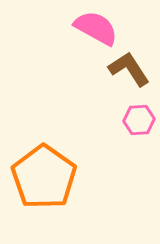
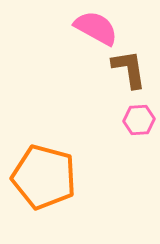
brown L-shape: rotated 24 degrees clockwise
orange pentagon: rotated 20 degrees counterclockwise
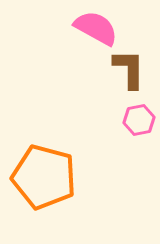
brown L-shape: rotated 9 degrees clockwise
pink hexagon: rotated 8 degrees counterclockwise
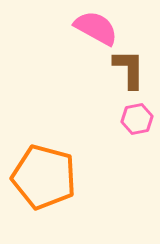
pink hexagon: moved 2 px left, 1 px up
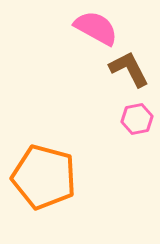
brown L-shape: rotated 27 degrees counterclockwise
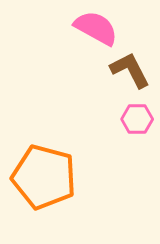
brown L-shape: moved 1 px right, 1 px down
pink hexagon: rotated 12 degrees clockwise
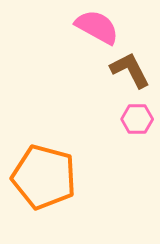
pink semicircle: moved 1 px right, 1 px up
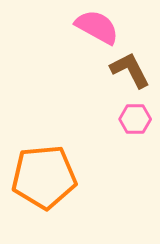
pink hexagon: moved 2 px left
orange pentagon: rotated 20 degrees counterclockwise
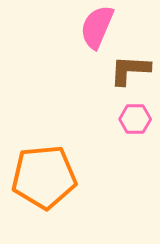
pink semicircle: rotated 96 degrees counterclockwise
brown L-shape: rotated 60 degrees counterclockwise
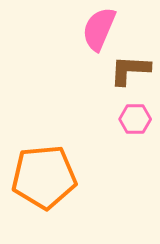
pink semicircle: moved 2 px right, 2 px down
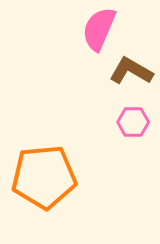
brown L-shape: moved 1 px right, 1 px down; rotated 27 degrees clockwise
pink hexagon: moved 2 px left, 3 px down
